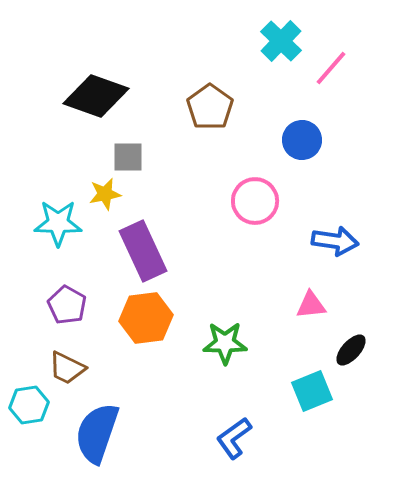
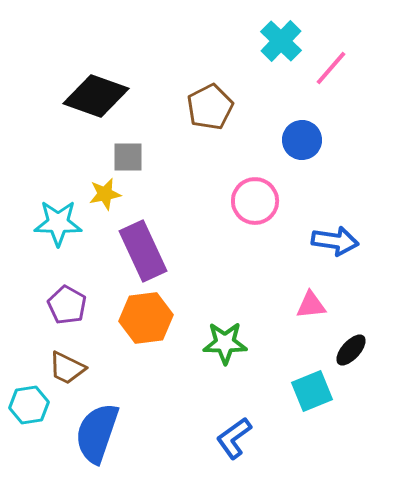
brown pentagon: rotated 9 degrees clockwise
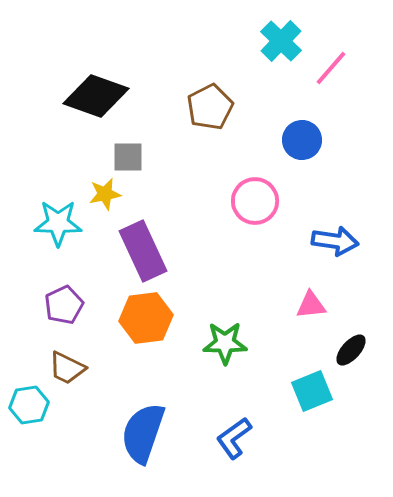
purple pentagon: moved 3 px left; rotated 18 degrees clockwise
blue semicircle: moved 46 px right
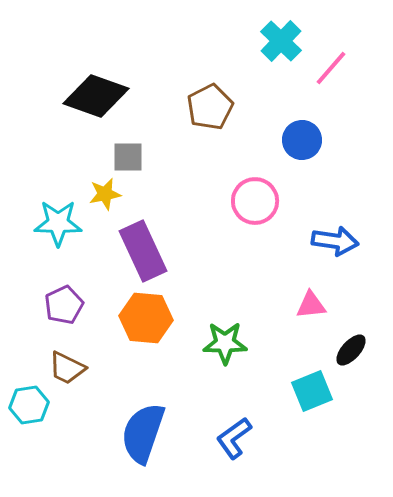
orange hexagon: rotated 12 degrees clockwise
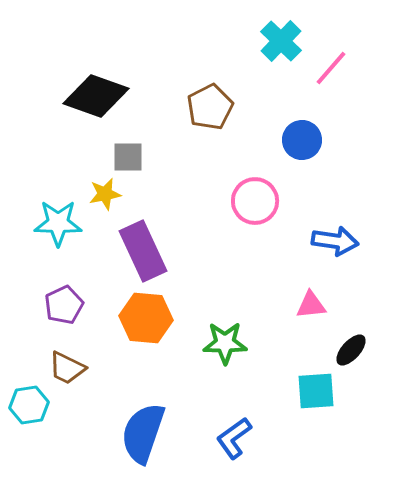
cyan square: moved 4 px right; rotated 18 degrees clockwise
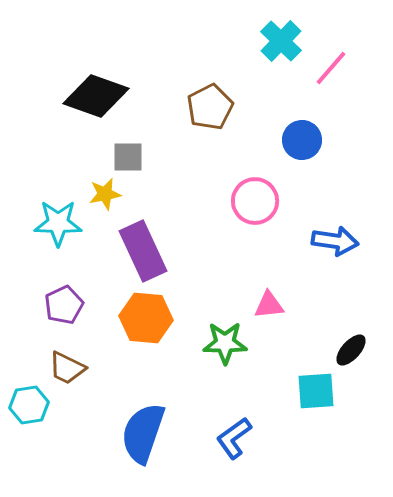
pink triangle: moved 42 px left
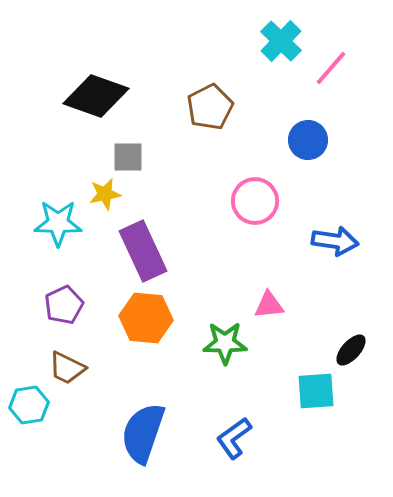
blue circle: moved 6 px right
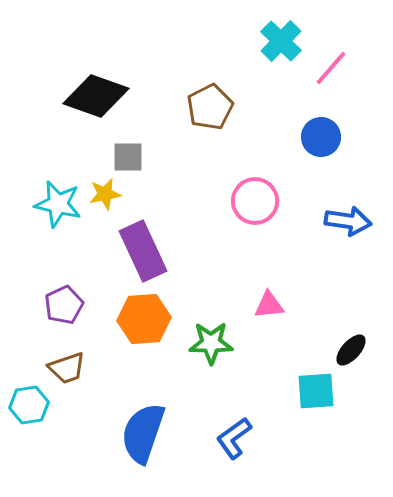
blue circle: moved 13 px right, 3 px up
cyan star: moved 19 px up; rotated 12 degrees clockwise
blue arrow: moved 13 px right, 20 px up
orange hexagon: moved 2 px left, 1 px down; rotated 9 degrees counterclockwise
green star: moved 14 px left
brown trapezoid: rotated 45 degrees counterclockwise
